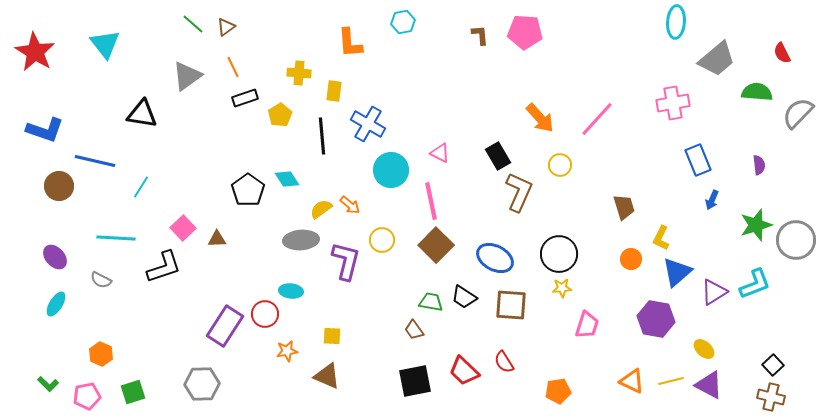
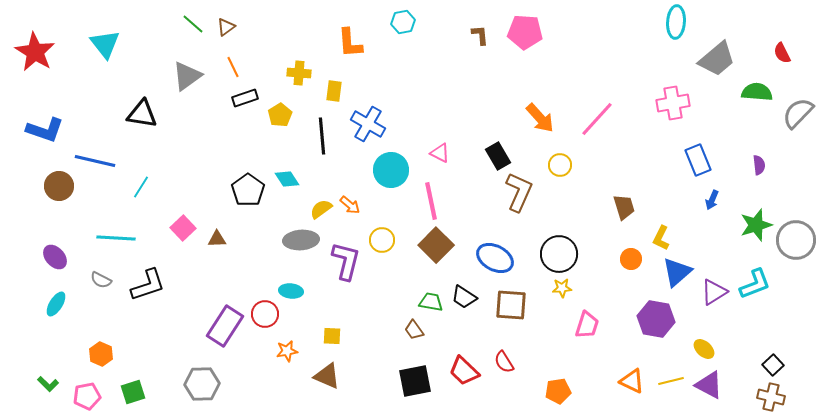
black L-shape at (164, 267): moved 16 px left, 18 px down
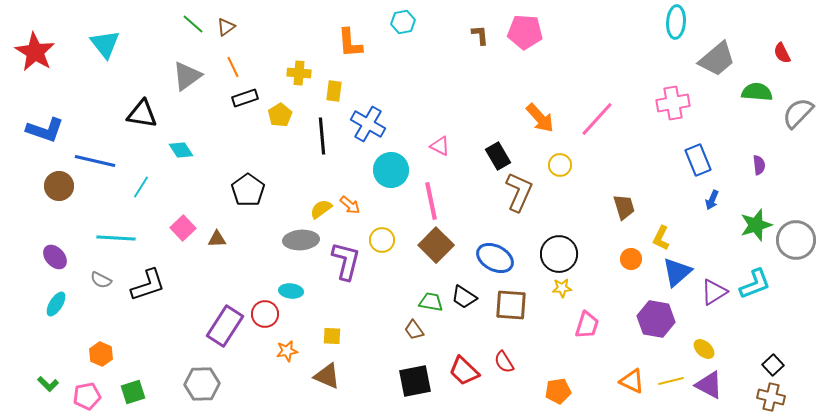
pink triangle at (440, 153): moved 7 px up
cyan diamond at (287, 179): moved 106 px left, 29 px up
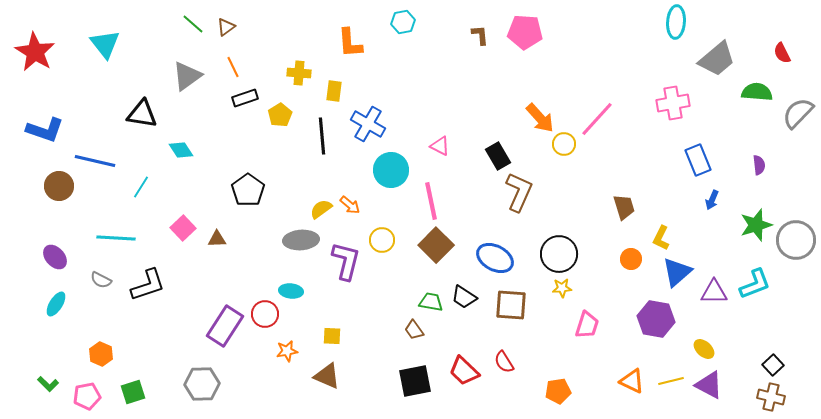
yellow circle at (560, 165): moved 4 px right, 21 px up
purple triangle at (714, 292): rotated 32 degrees clockwise
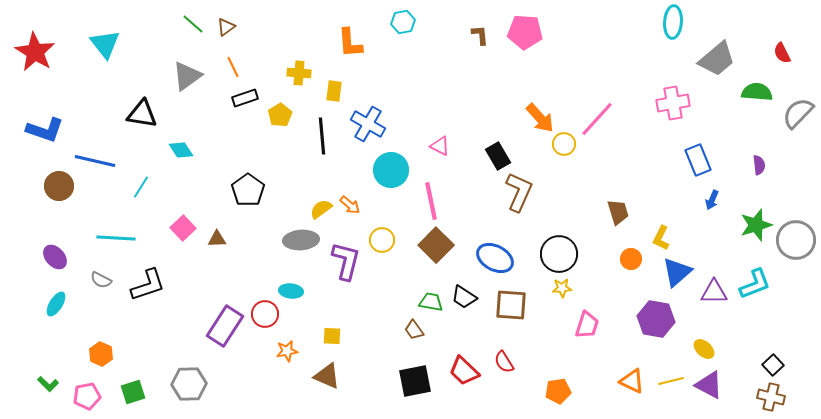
cyan ellipse at (676, 22): moved 3 px left
brown trapezoid at (624, 207): moved 6 px left, 5 px down
gray hexagon at (202, 384): moved 13 px left
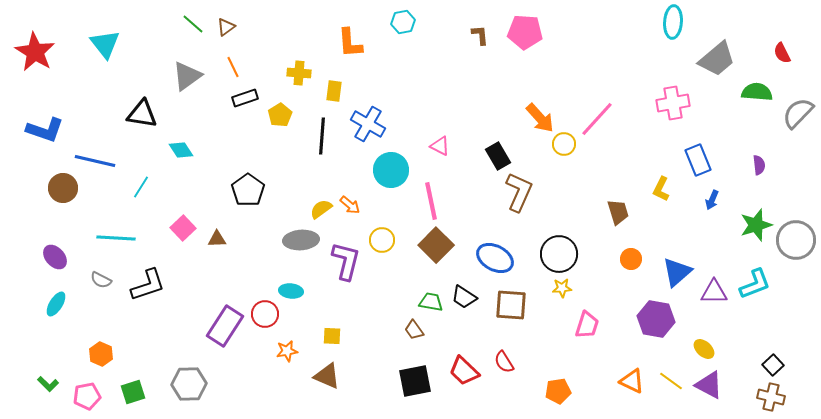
black line at (322, 136): rotated 9 degrees clockwise
brown circle at (59, 186): moved 4 px right, 2 px down
yellow L-shape at (661, 238): moved 49 px up
yellow line at (671, 381): rotated 50 degrees clockwise
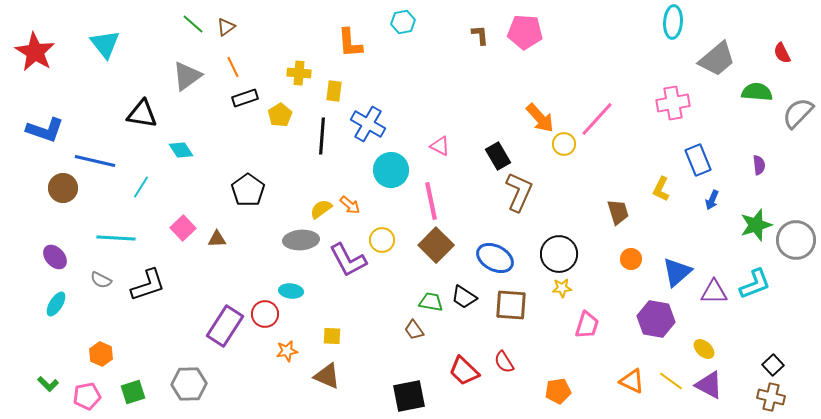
purple L-shape at (346, 261): moved 2 px right, 1 px up; rotated 138 degrees clockwise
black square at (415, 381): moved 6 px left, 15 px down
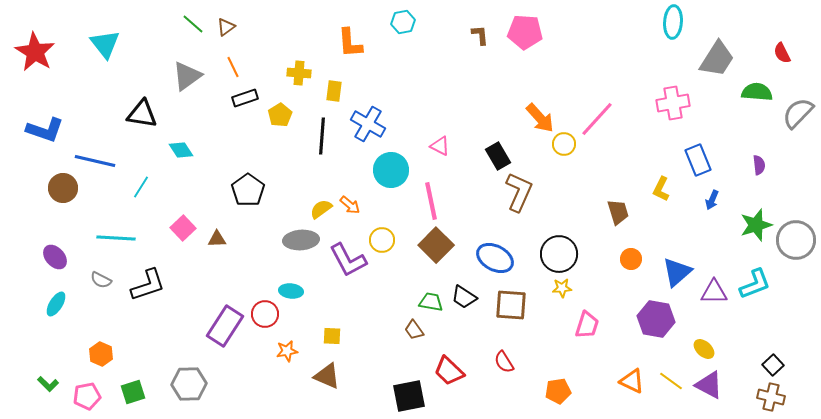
gray trapezoid at (717, 59): rotated 18 degrees counterclockwise
red trapezoid at (464, 371): moved 15 px left
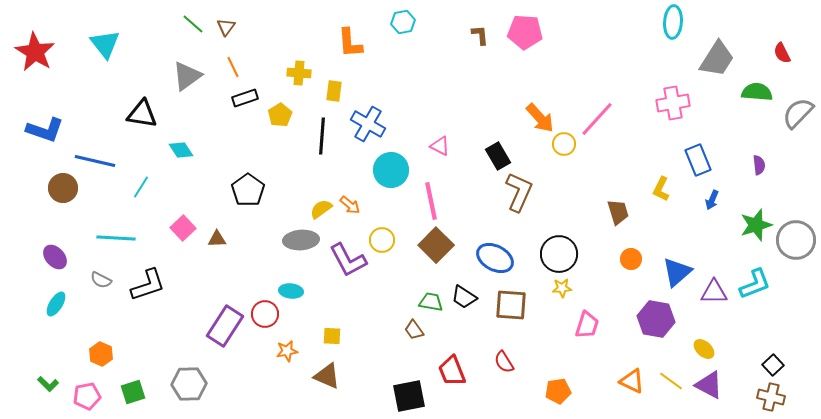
brown triangle at (226, 27): rotated 18 degrees counterclockwise
red trapezoid at (449, 371): moved 3 px right; rotated 24 degrees clockwise
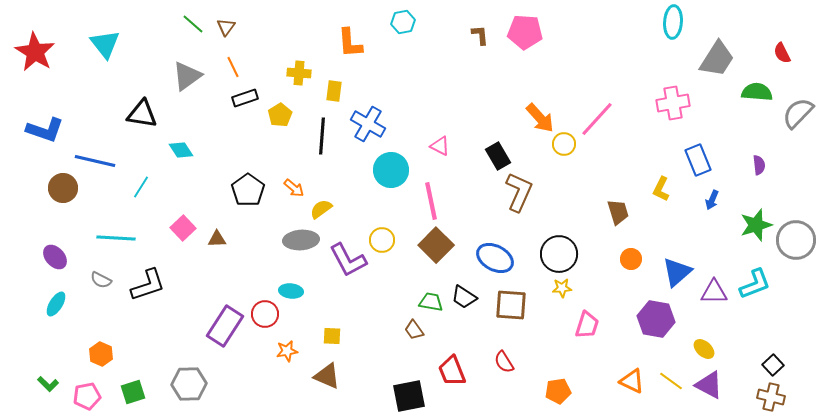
orange arrow at (350, 205): moved 56 px left, 17 px up
